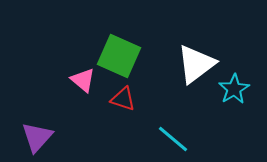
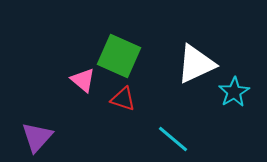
white triangle: rotated 12 degrees clockwise
cyan star: moved 3 px down
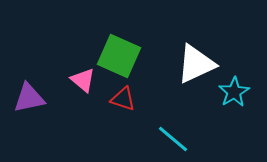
purple triangle: moved 8 px left, 39 px up; rotated 36 degrees clockwise
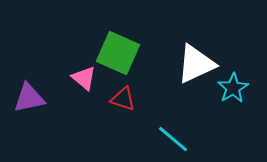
green square: moved 1 px left, 3 px up
pink triangle: moved 1 px right, 2 px up
cyan star: moved 1 px left, 4 px up
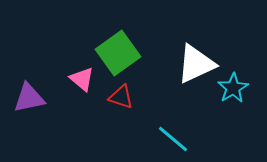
green square: rotated 30 degrees clockwise
pink triangle: moved 2 px left, 1 px down
red triangle: moved 2 px left, 2 px up
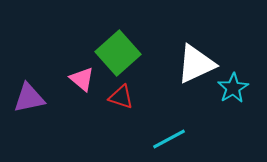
green square: rotated 6 degrees counterclockwise
cyan line: moved 4 px left; rotated 68 degrees counterclockwise
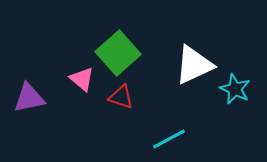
white triangle: moved 2 px left, 1 px down
cyan star: moved 2 px right, 1 px down; rotated 16 degrees counterclockwise
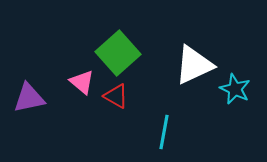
pink triangle: moved 3 px down
red triangle: moved 5 px left, 1 px up; rotated 12 degrees clockwise
cyan line: moved 5 px left, 7 px up; rotated 52 degrees counterclockwise
